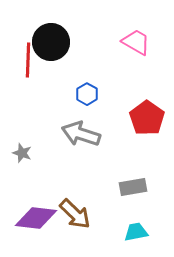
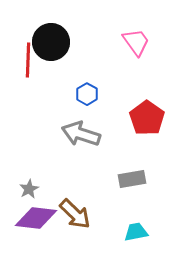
pink trapezoid: rotated 24 degrees clockwise
gray star: moved 7 px right, 36 px down; rotated 24 degrees clockwise
gray rectangle: moved 1 px left, 8 px up
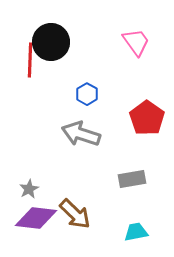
red line: moved 2 px right
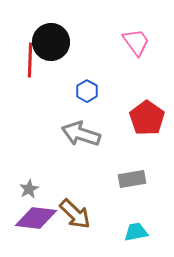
blue hexagon: moved 3 px up
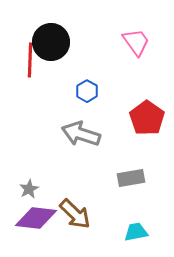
gray rectangle: moved 1 px left, 1 px up
